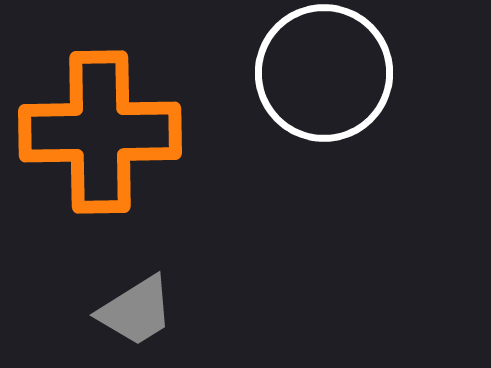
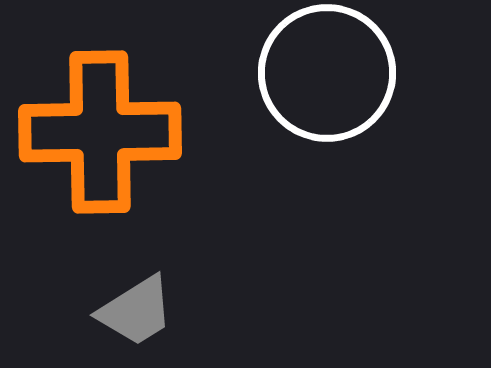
white circle: moved 3 px right
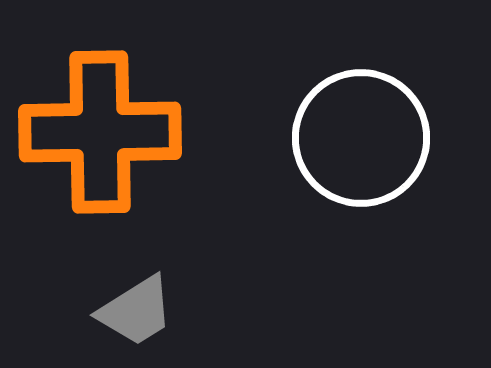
white circle: moved 34 px right, 65 px down
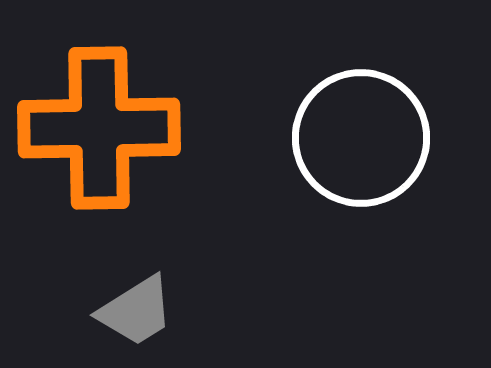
orange cross: moved 1 px left, 4 px up
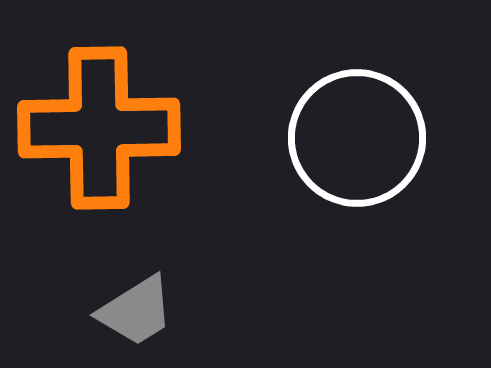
white circle: moved 4 px left
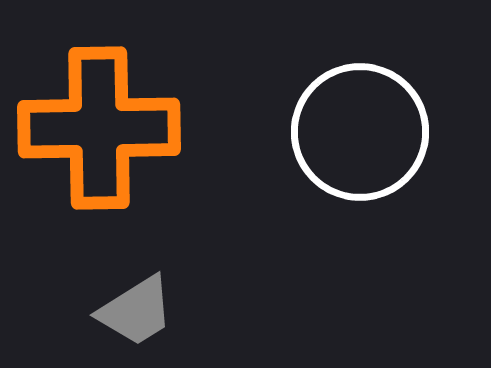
white circle: moved 3 px right, 6 px up
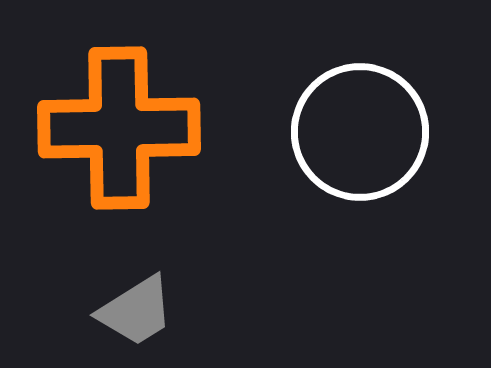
orange cross: moved 20 px right
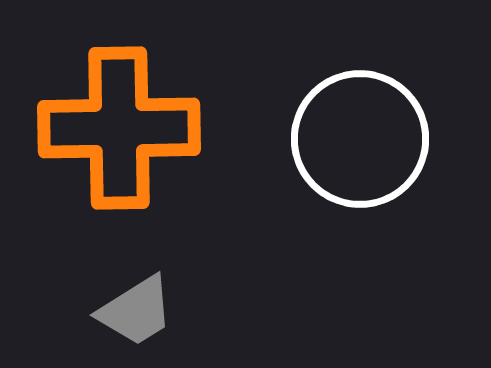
white circle: moved 7 px down
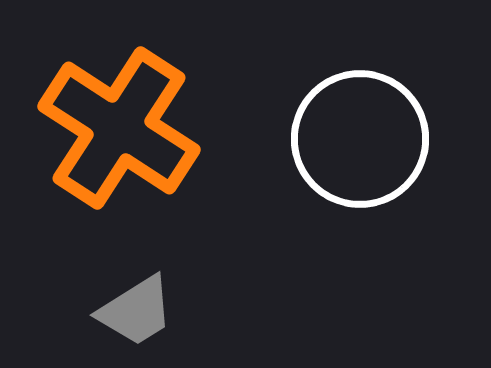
orange cross: rotated 34 degrees clockwise
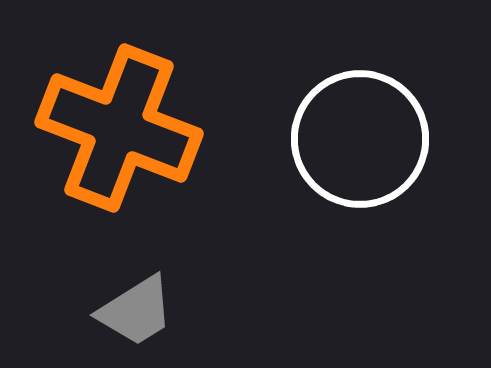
orange cross: rotated 12 degrees counterclockwise
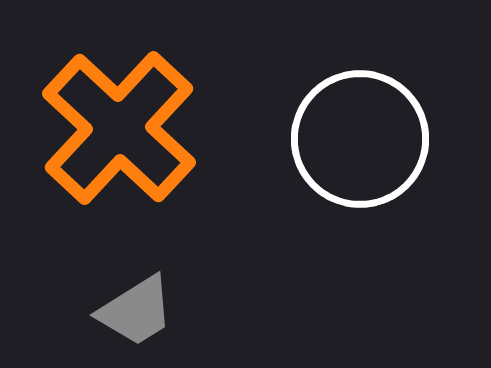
orange cross: rotated 22 degrees clockwise
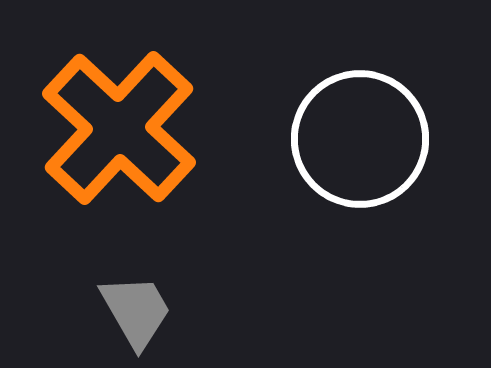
gray trapezoid: rotated 88 degrees counterclockwise
